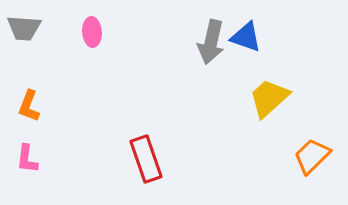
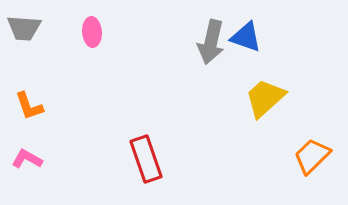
yellow trapezoid: moved 4 px left
orange L-shape: rotated 40 degrees counterclockwise
pink L-shape: rotated 112 degrees clockwise
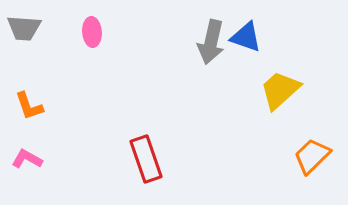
yellow trapezoid: moved 15 px right, 8 px up
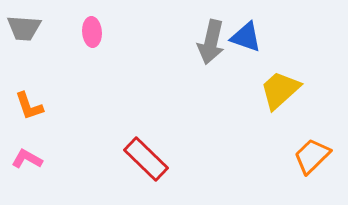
red rectangle: rotated 27 degrees counterclockwise
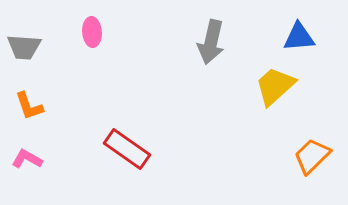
gray trapezoid: moved 19 px down
blue triangle: moved 53 px right; rotated 24 degrees counterclockwise
yellow trapezoid: moved 5 px left, 4 px up
red rectangle: moved 19 px left, 10 px up; rotated 9 degrees counterclockwise
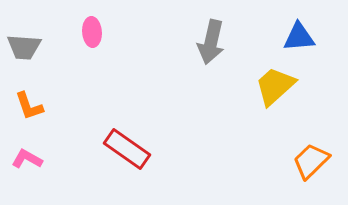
orange trapezoid: moved 1 px left, 5 px down
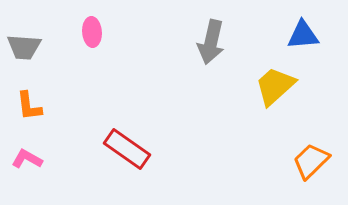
blue triangle: moved 4 px right, 2 px up
orange L-shape: rotated 12 degrees clockwise
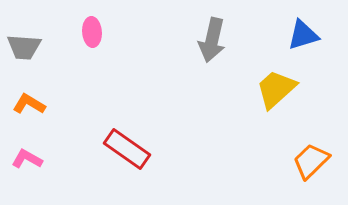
blue triangle: rotated 12 degrees counterclockwise
gray arrow: moved 1 px right, 2 px up
yellow trapezoid: moved 1 px right, 3 px down
orange L-shape: moved 2 px up; rotated 128 degrees clockwise
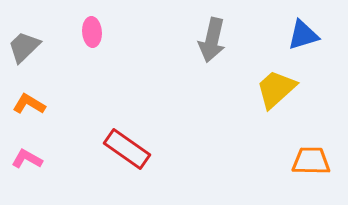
gray trapezoid: rotated 132 degrees clockwise
orange trapezoid: rotated 45 degrees clockwise
